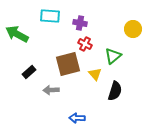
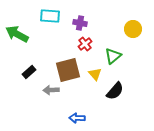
red cross: rotated 24 degrees clockwise
brown square: moved 6 px down
black semicircle: rotated 24 degrees clockwise
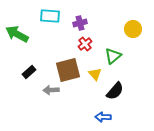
purple cross: rotated 24 degrees counterclockwise
blue arrow: moved 26 px right, 1 px up
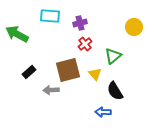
yellow circle: moved 1 px right, 2 px up
black semicircle: rotated 108 degrees clockwise
blue arrow: moved 5 px up
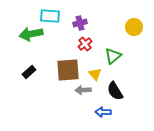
green arrow: moved 14 px right; rotated 40 degrees counterclockwise
brown square: rotated 10 degrees clockwise
gray arrow: moved 32 px right
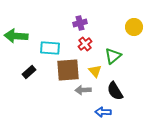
cyan rectangle: moved 32 px down
green arrow: moved 15 px left, 2 px down; rotated 15 degrees clockwise
yellow triangle: moved 3 px up
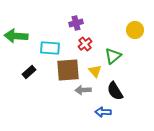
purple cross: moved 4 px left
yellow circle: moved 1 px right, 3 px down
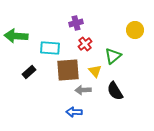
blue arrow: moved 29 px left
